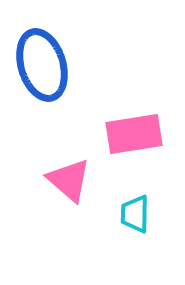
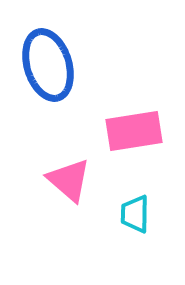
blue ellipse: moved 6 px right
pink rectangle: moved 3 px up
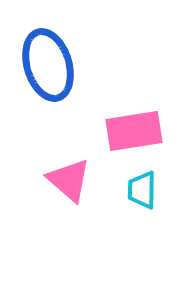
cyan trapezoid: moved 7 px right, 24 px up
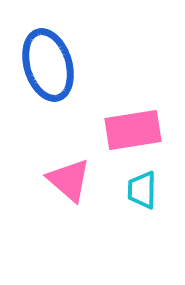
pink rectangle: moved 1 px left, 1 px up
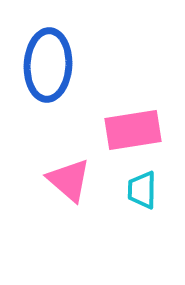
blue ellipse: rotated 20 degrees clockwise
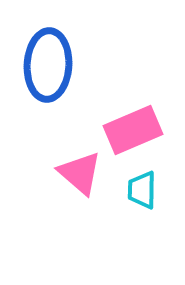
pink rectangle: rotated 14 degrees counterclockwise
pink triangle: moved 11 px right, 7 px up
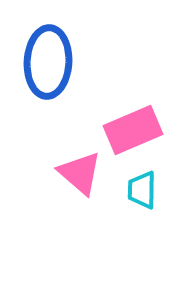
blue ellipse: moved 3 px up
